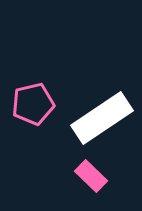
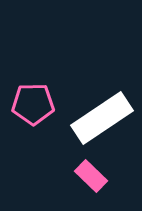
pink pentagon: rotated 12 degrees clockwise
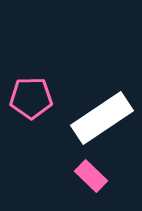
pink pentagon: moved 2 px left, 6 px up
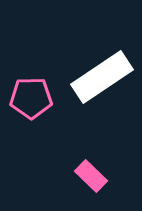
white rectangle: moved 41 px up
